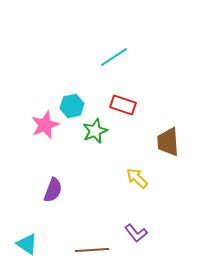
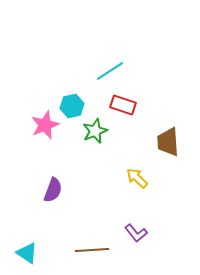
cyan line: moved 4 px left, 14 px down
cyan triangle: moved 9 px down
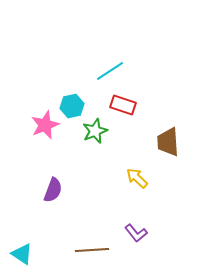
cyan triangle: moved 5 px left, 1 px down
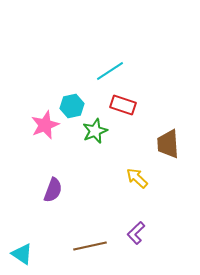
brown trapezoid: moved 2 px down
purple L-shape: rotated 85 degrees clockwise
brown line: moved 2 px left, 4 px up; rotated 8 degrees counterclockwise
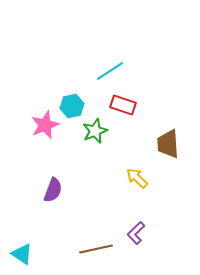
brown line: moved 6 px right, 3 px down
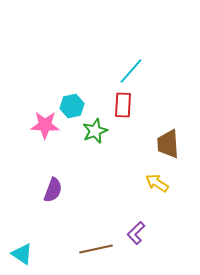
cyan line: moved 21 px right; rotated 16 degrees counterclockwise
red rectangle: rotated 75 degrees clockwise
pink star: rotated 24 degrees clockwise
yellow arrow: moved 20 px right, 5 px down; rotated 10 degrees counterclockwise
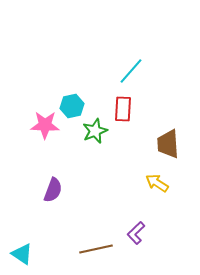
red rectangle: moved 4 px down
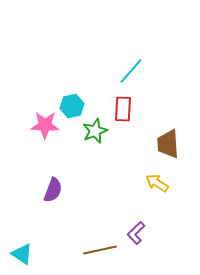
brown line: moved 4 px right, 1 px down
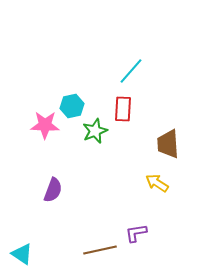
purple L-shape: rotated 35 degrees clockwise
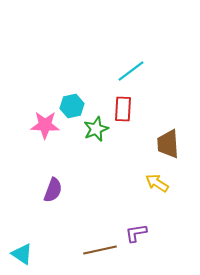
cyan line: rotated 12 degrees clockwise
green star: moved 1 px right, 2 px up
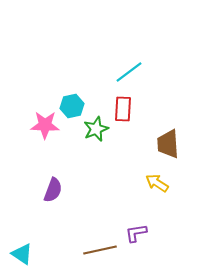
cyan line: moved 2 px left, 1 px down
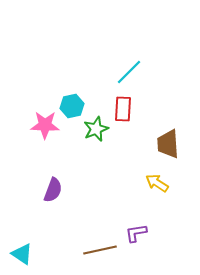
cyan line: rotated 8 degrees counterclockwise
